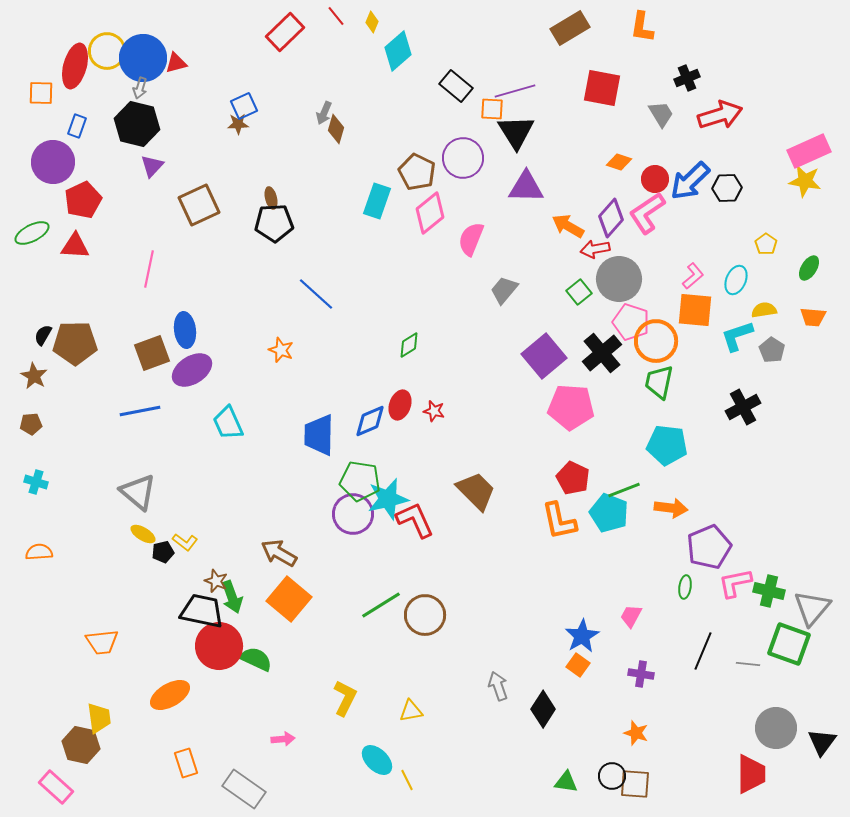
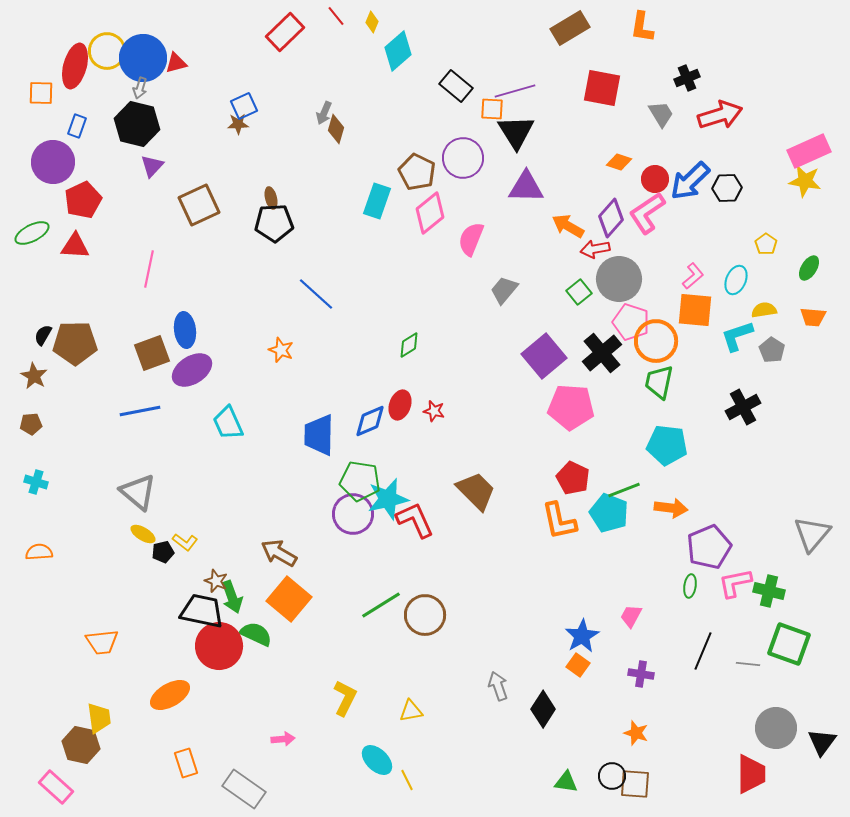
green ellipse at (685, 587): moved 5 px right, 1 px up
gray triangle at (812, 608): moved 74 px up
green semicircle at (256, 659): moved 25 px up
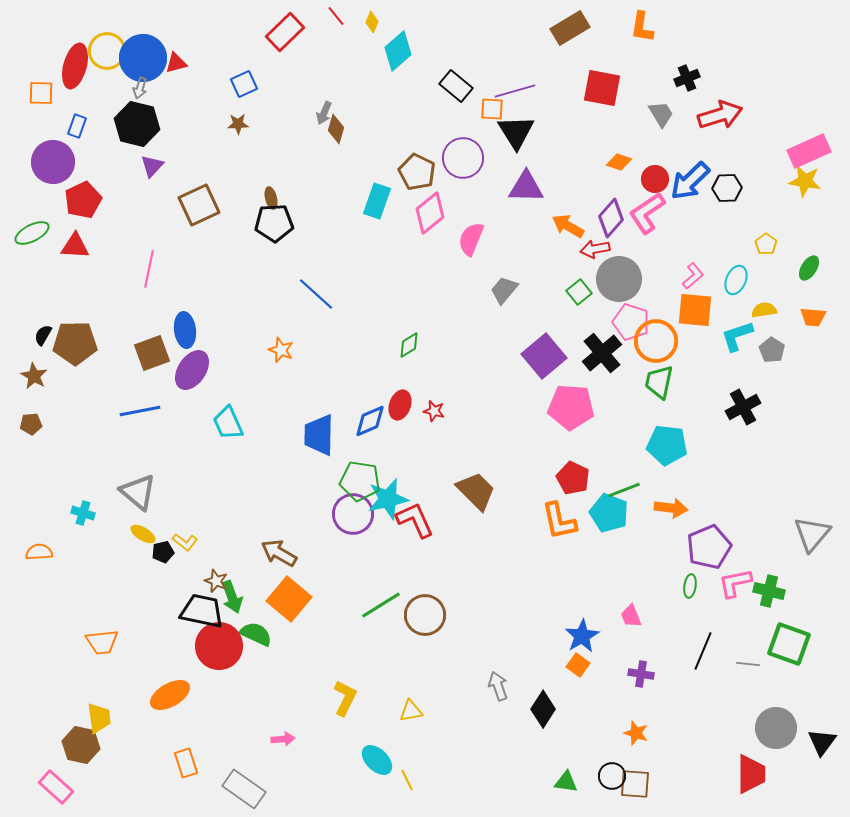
blue square at (244, 106): moved 22 px up
purple ellipse at (192, 370): rotated 24 degrees counterclockwise
cyan cross at (36, 482): moved 47 px right, 31 px down
pink trapezoid at (631, 616): rotated 50 degrees counterclockwise
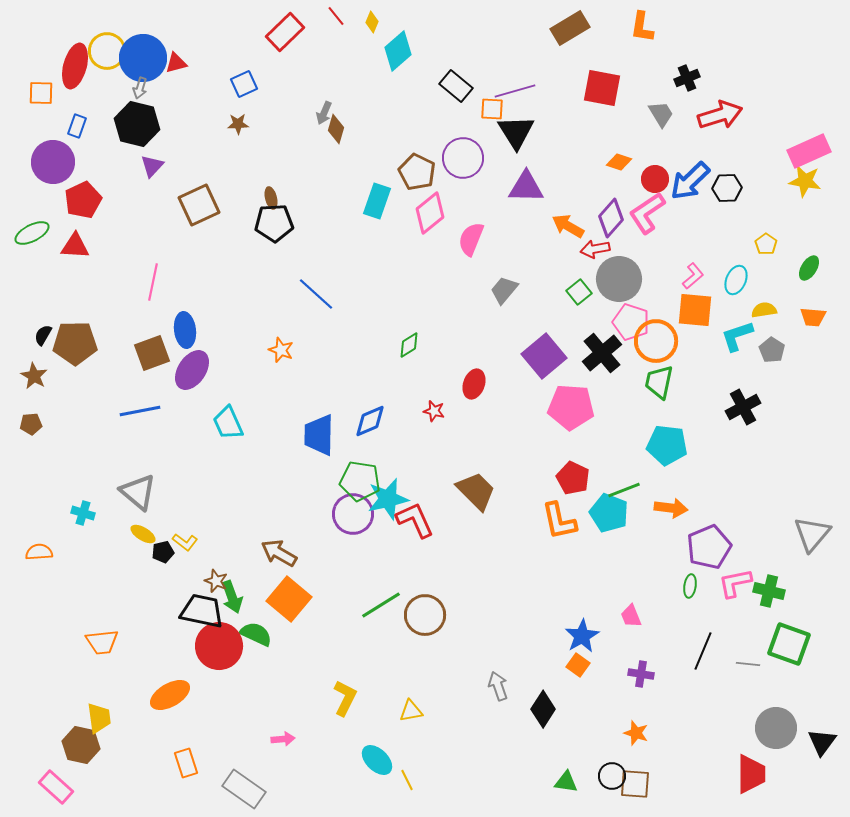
pink line at (149, 269): moved 4 px right, 13 px down
red ellipse at (400, 405): moved 74 px right, 21 px up
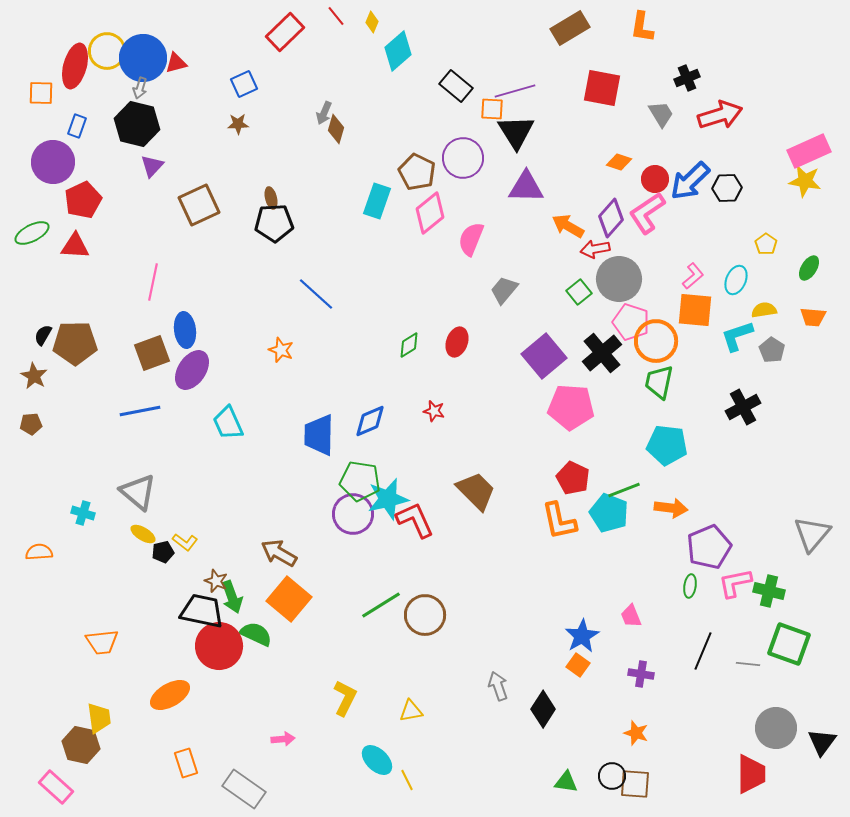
red ellipse at (474, 384): moved 17 px left, 42 px up
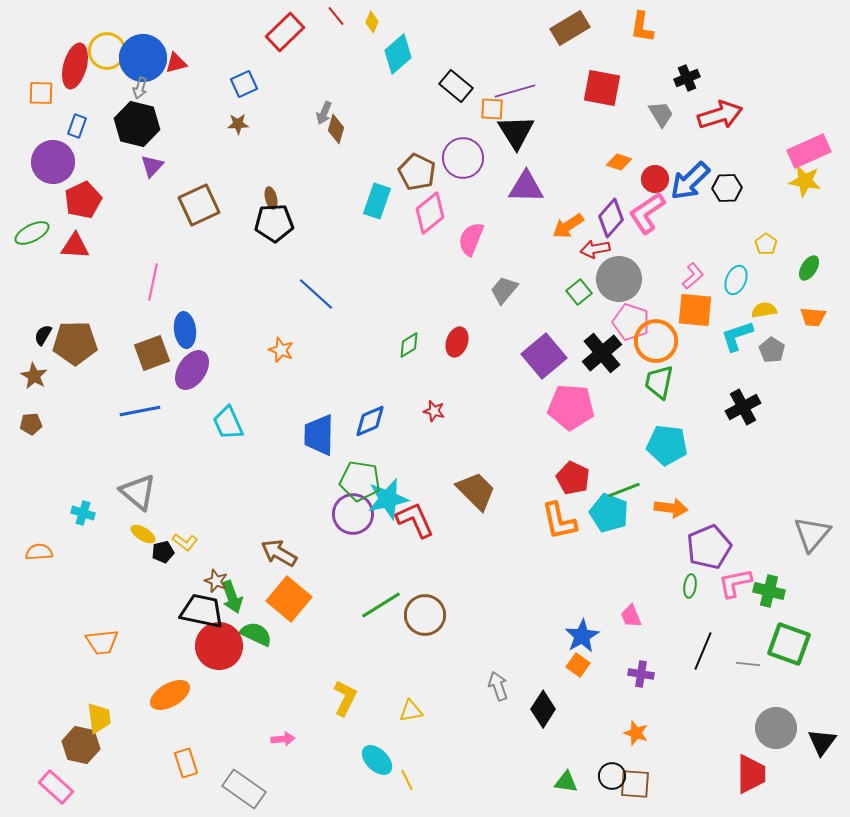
cyan diamond at (398, 51): moved 3 px down
orange arrow at (568, 226): rotated 64 degrees counterclockwise
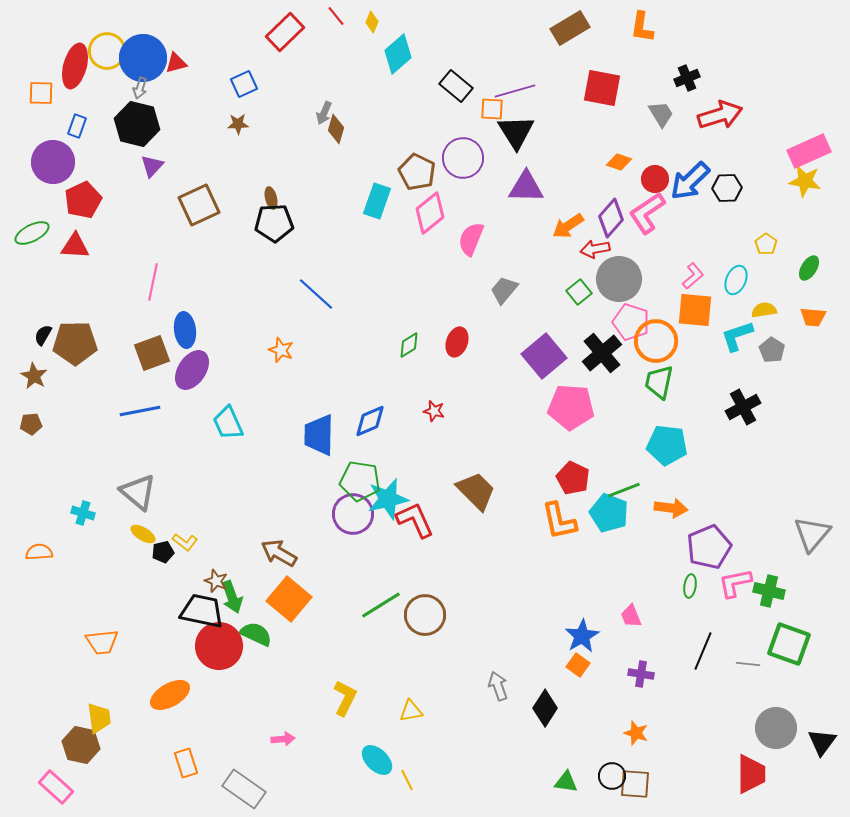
black diamond at (543, 709): moved 2 px right, 1 px up
